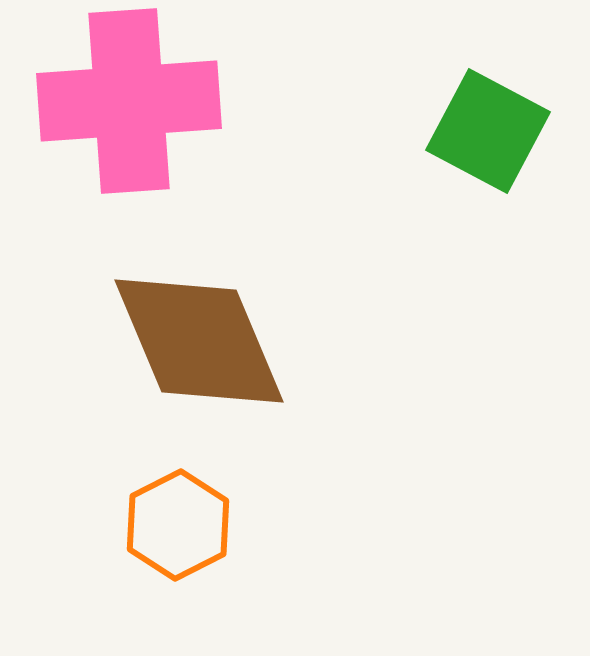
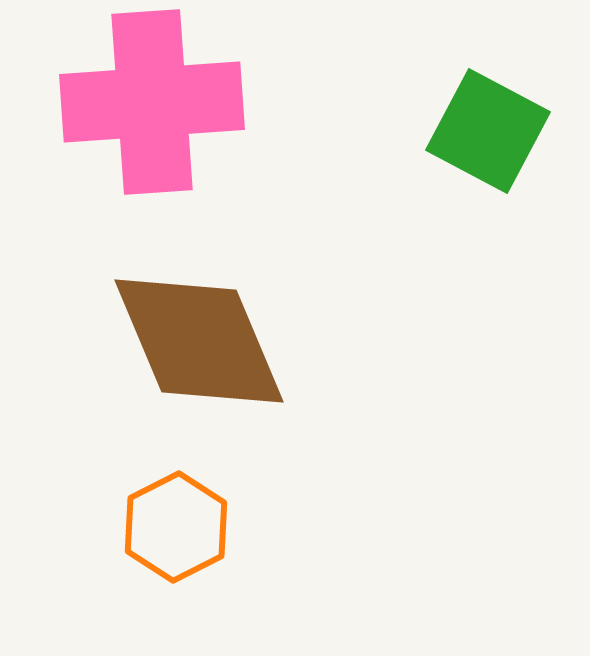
pink cross: moved 23 px right, 1 px down
orange hexagon: moved 2 px left, 2 px down
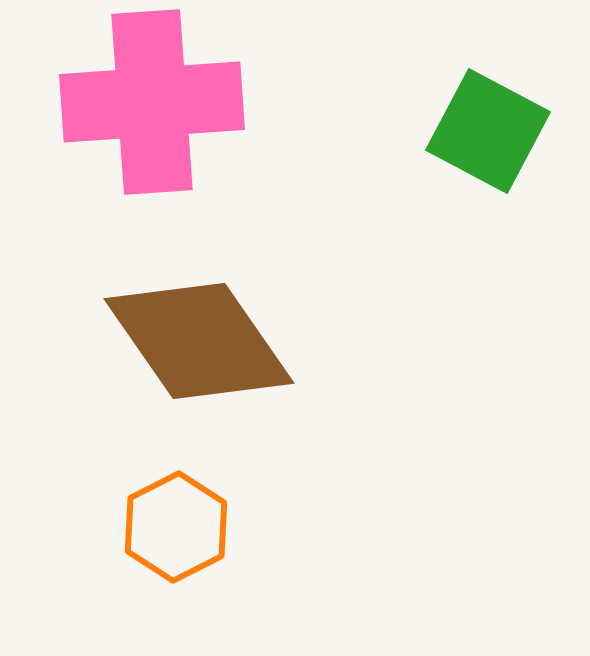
brown diamond: rotated 12 degrees counterclockwise
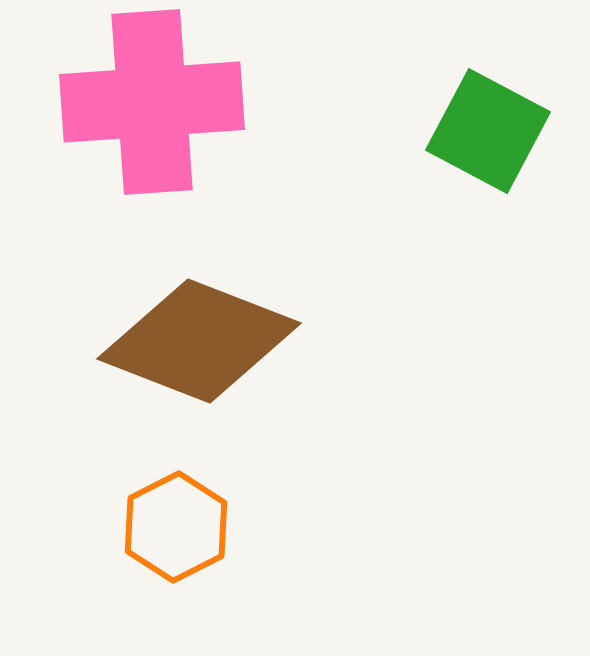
brown diamond: rotated 34 degrees counterclockwise
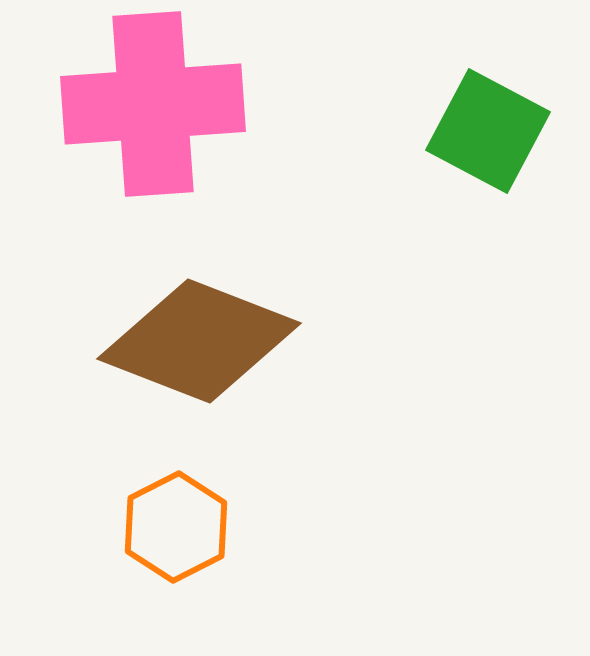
pink cross: moved 1 px right, 2 px down
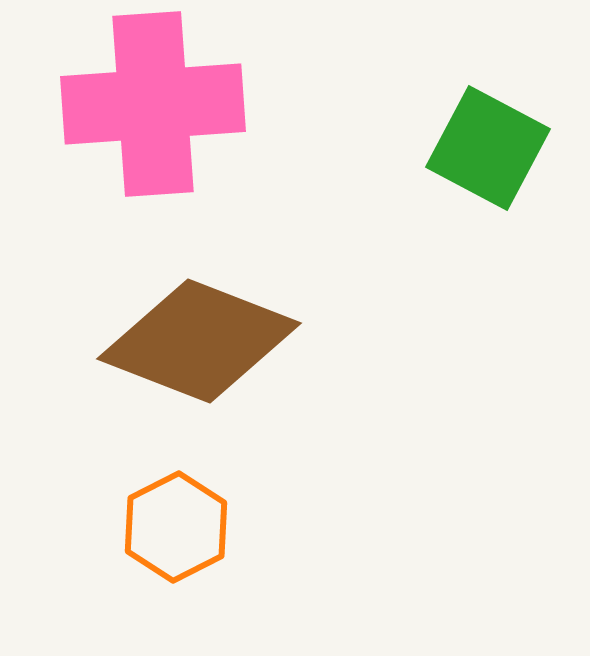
green square: moved 17 px down
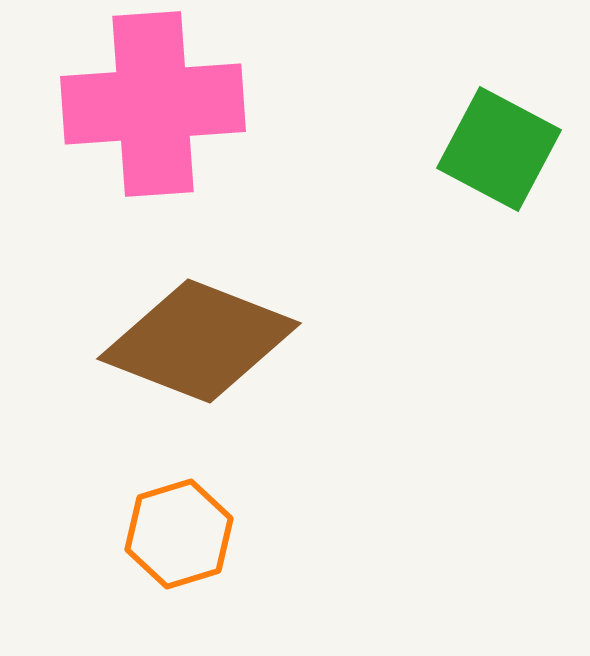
green square: moved 11 px right, 1 px down
orange hexagon: moved 3 px right, 7 px down; rotated 10 degrees clockwise
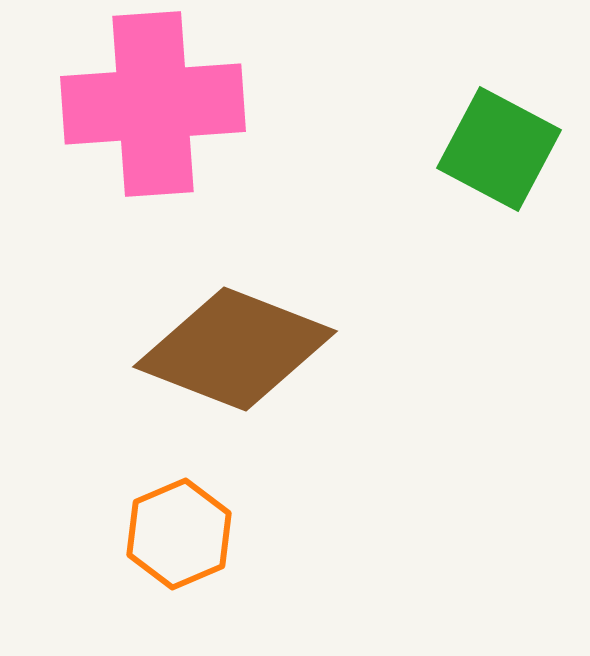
brown diamond: moved 36 px right, 8 px down
orange hexagon: rotated 6 degrees counterclockwise
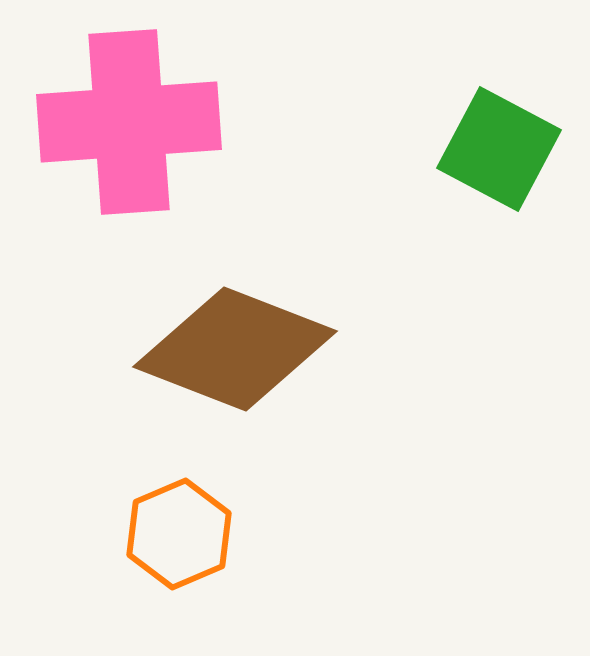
pink cross: moved 24 px left, 18 px down
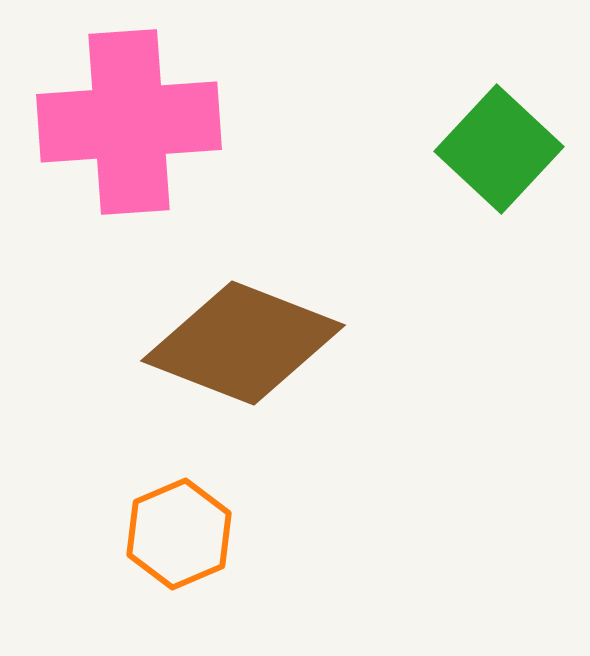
green square: rotated 15 degrees clockwise
brown diamond: moved 8 px right, 6 px up
